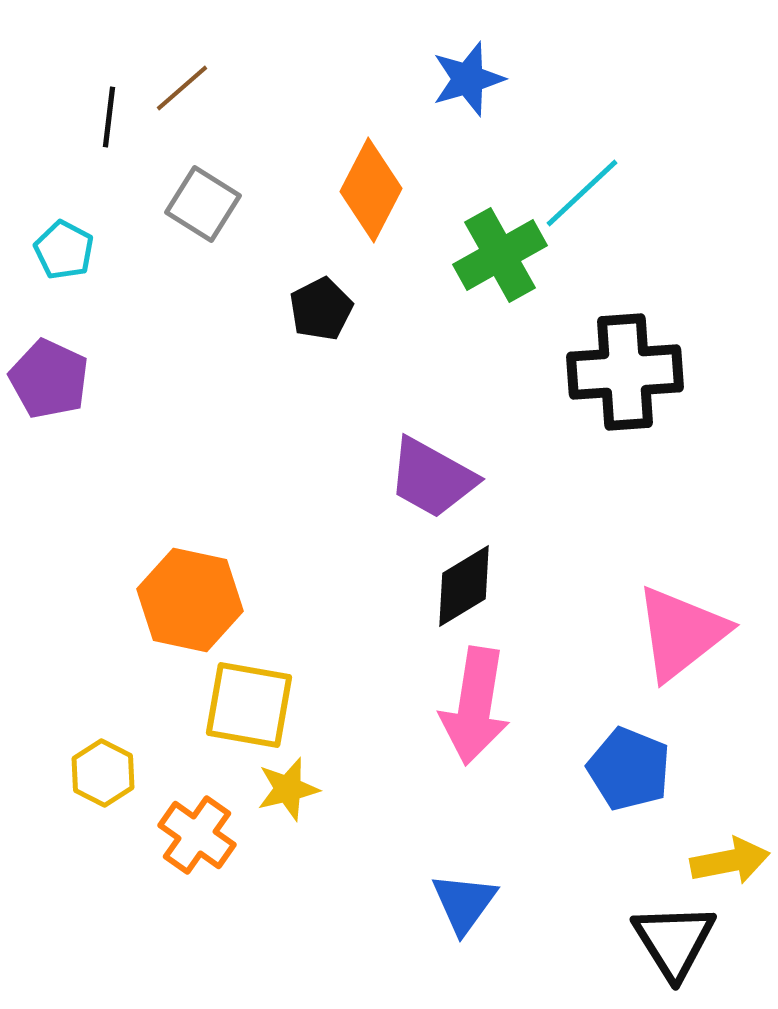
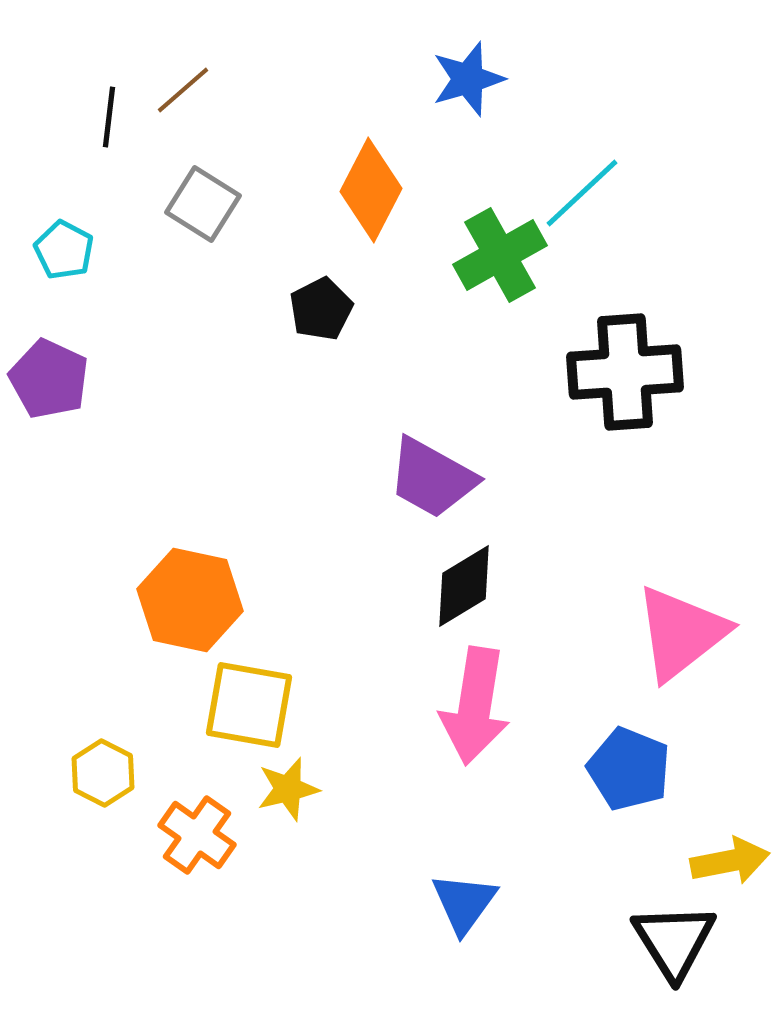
brown line: moved 1 px right, 2 px down
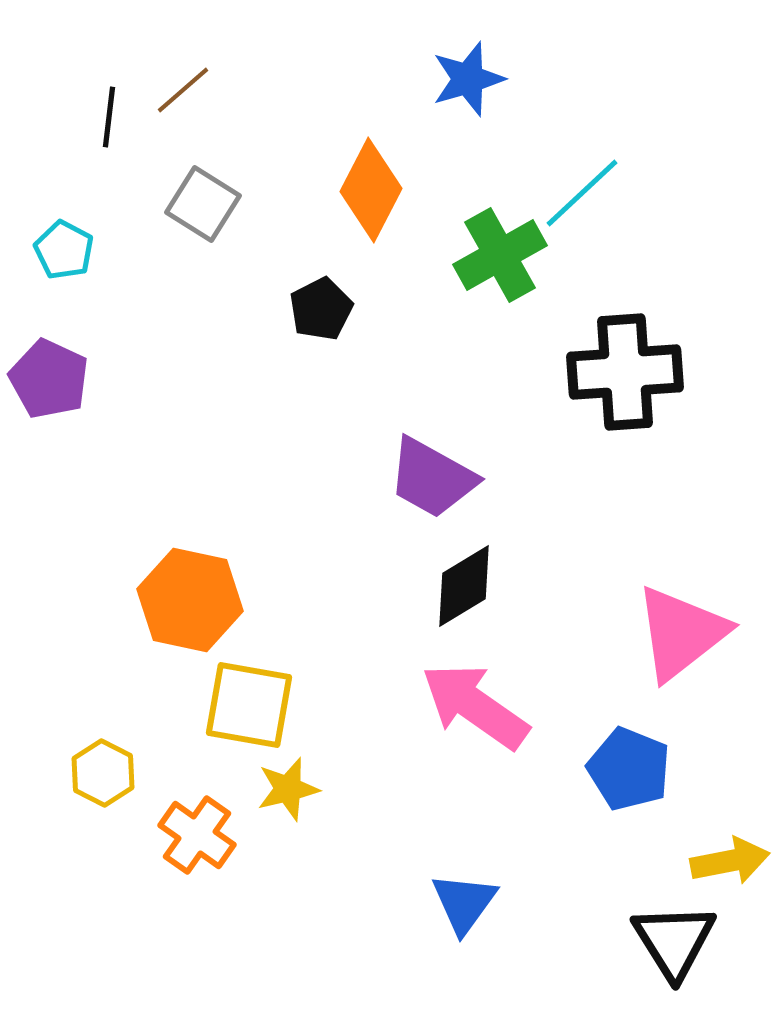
pink arrow: rotated 116 degrees clockwise
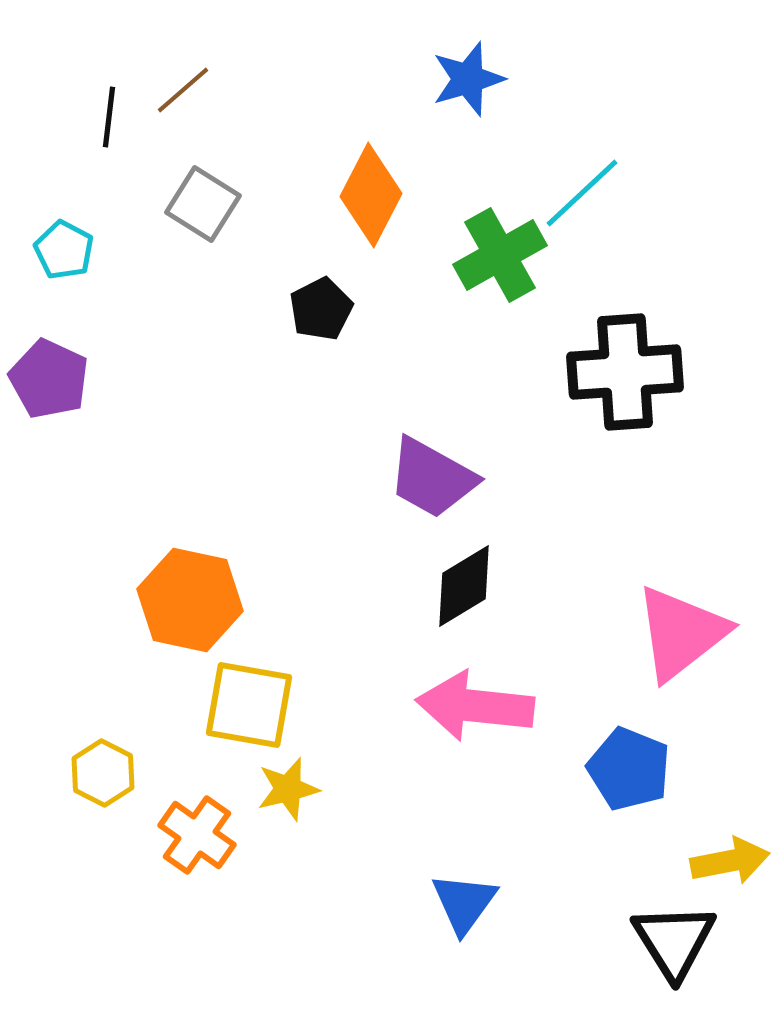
orange diamond: moved 5 px down
pink arrow: rotated 29 degrees counterclockwise
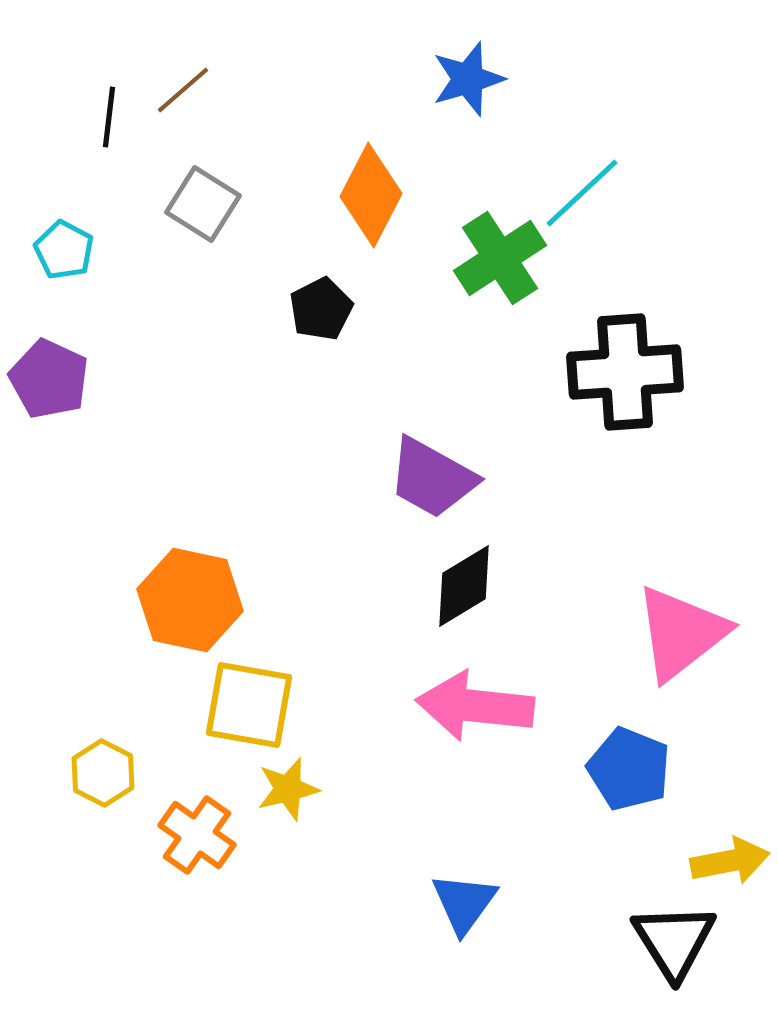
green cross: moved 3 px down; rotated 4 degrees counterclockwise
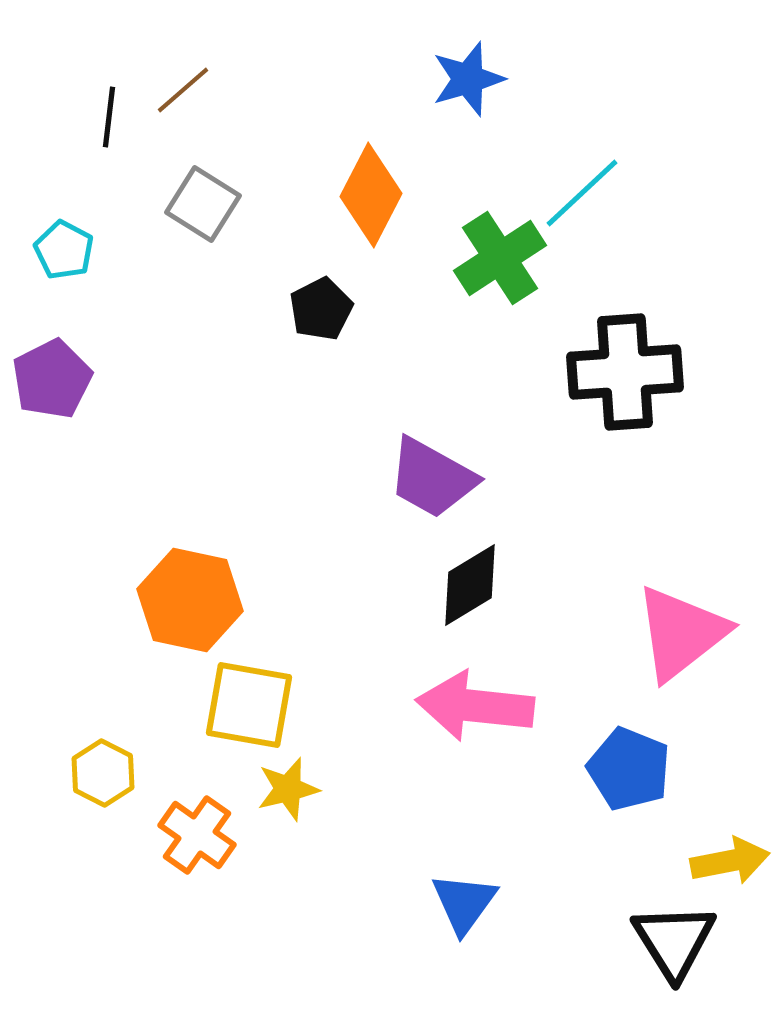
purple pentagon: moved 3 px right; rotated 20 degrees clockwise
black diamond: moved 6 px right, 1 px up
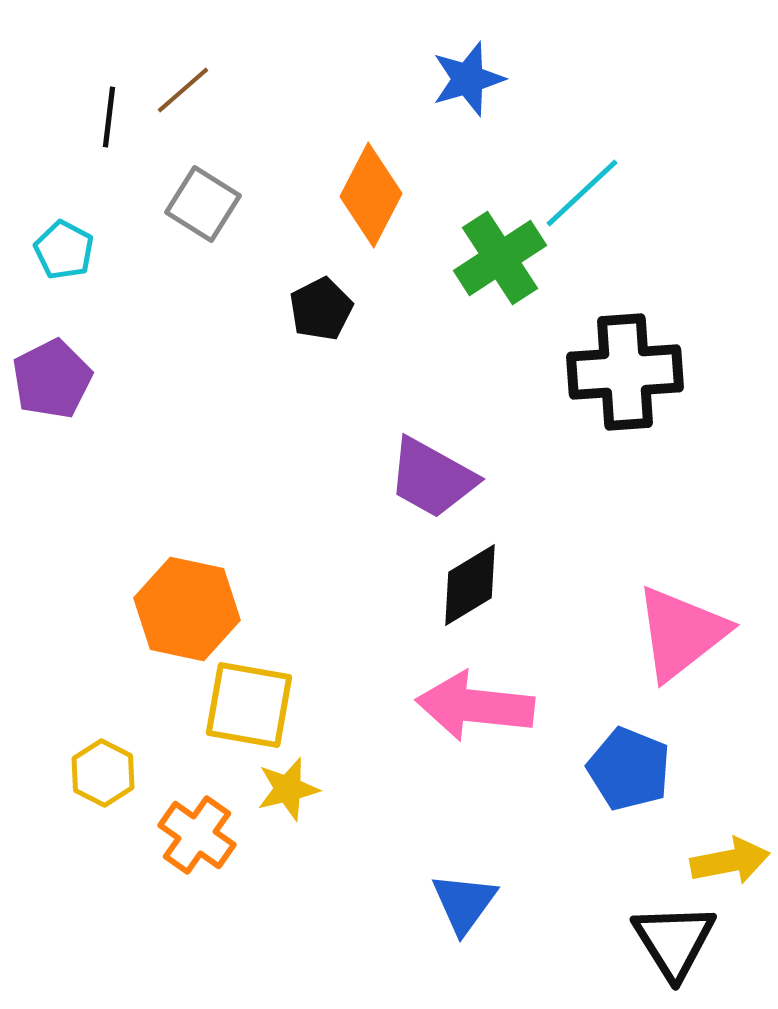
orange hexagon: moved 3 px left, 9 px down
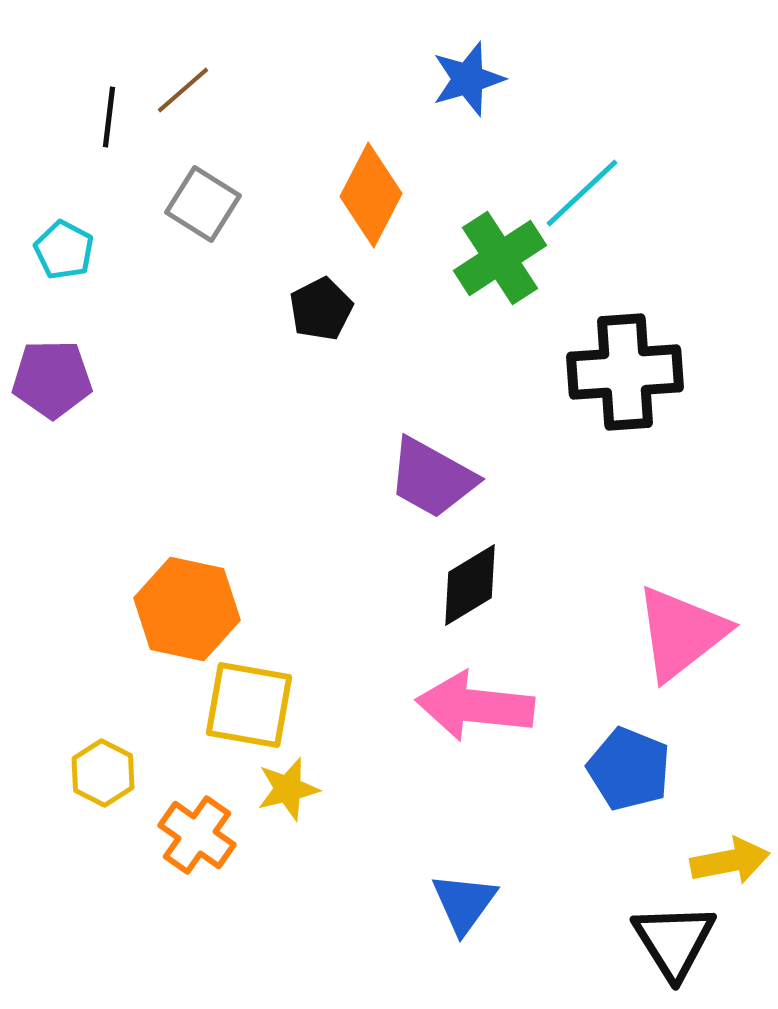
purple pentagon: rotated 26 degrees clockwise
